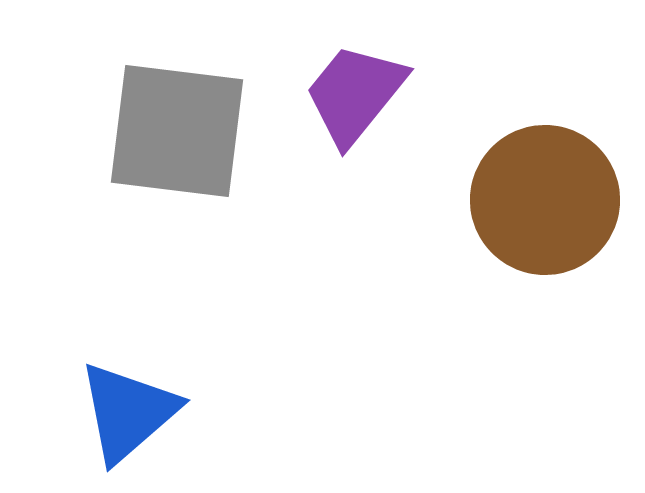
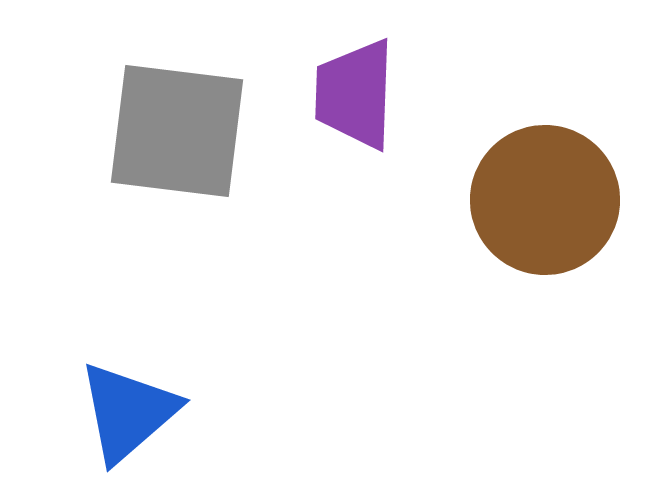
purple trapezoid: rotated 37 degrees counterclockwise
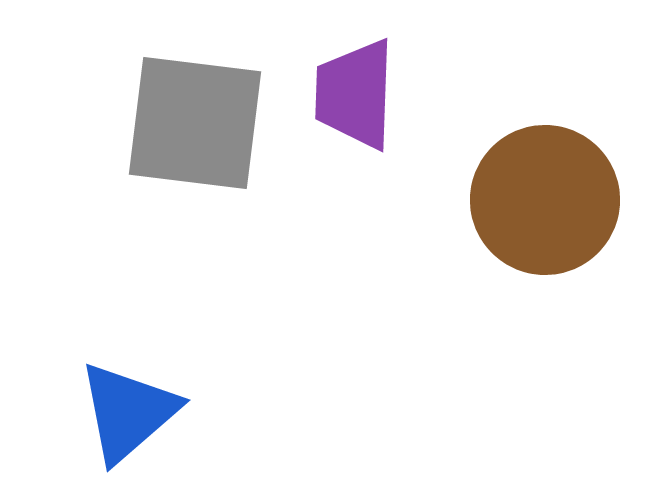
gray square: moved 18 px right, 8 px up
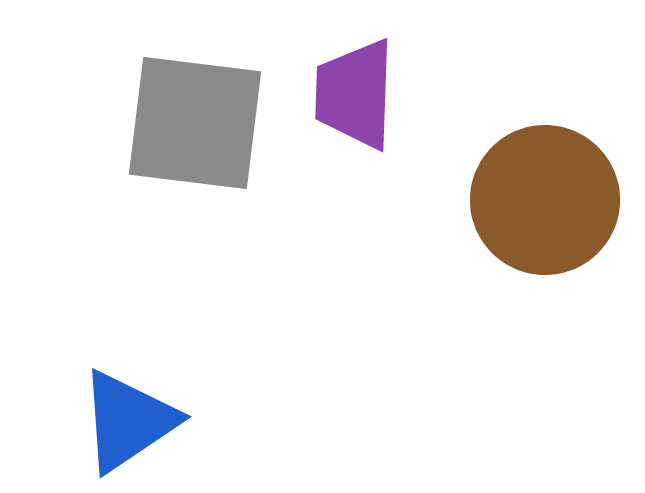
blue triangle: moved 9 px down; rotated 7 degrees clockwise
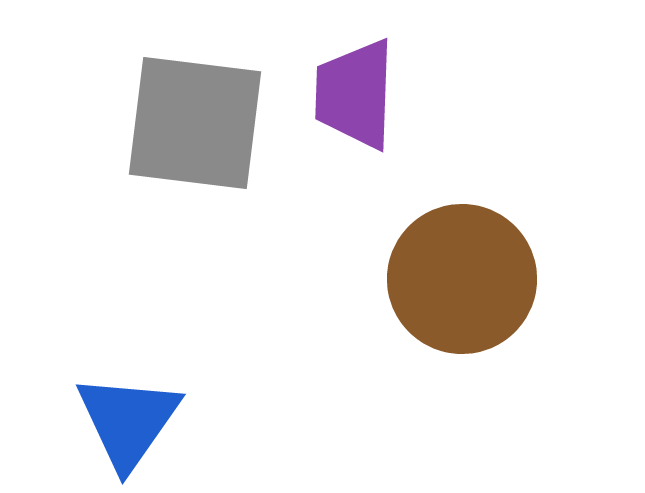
brown circle: moved 83 px left, 79 px down
blue triangle: rotated 21 degrees counterclockwise
